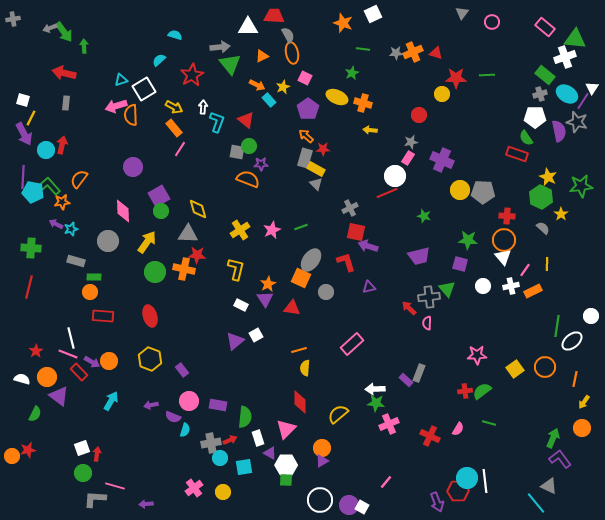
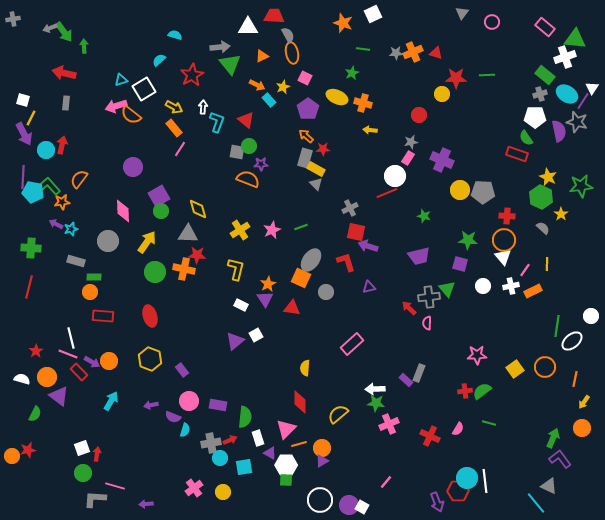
orange semicircle at (131, 115): rotated 50 degrees counterclockwise
orange line at (299, 350): moved 94 px down
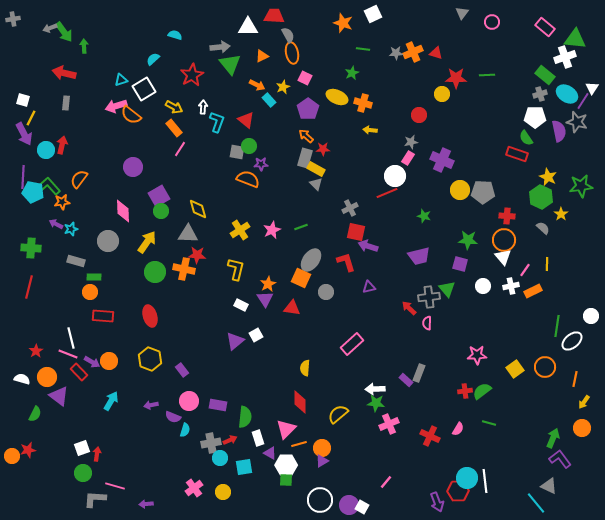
cyan semicircle at (159, 60): moved 6 px left, 1 px up
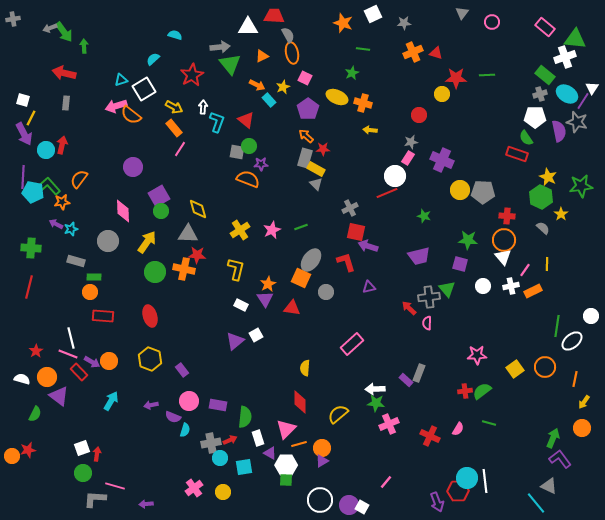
gray star at (396, 53): moved 8 px right, 30 px up
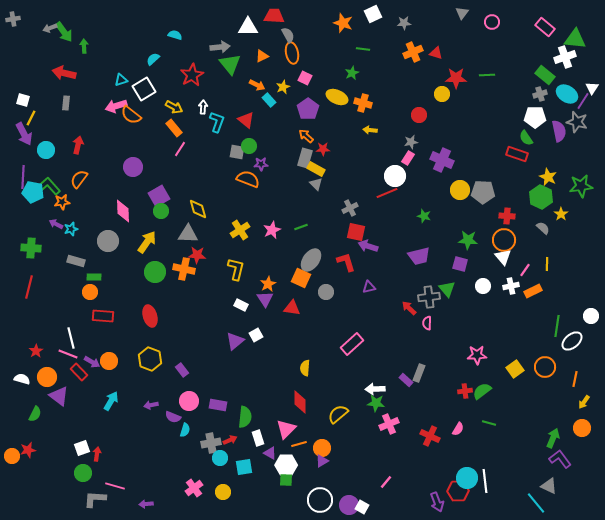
red arrow at (62, 145): moved 16 px right
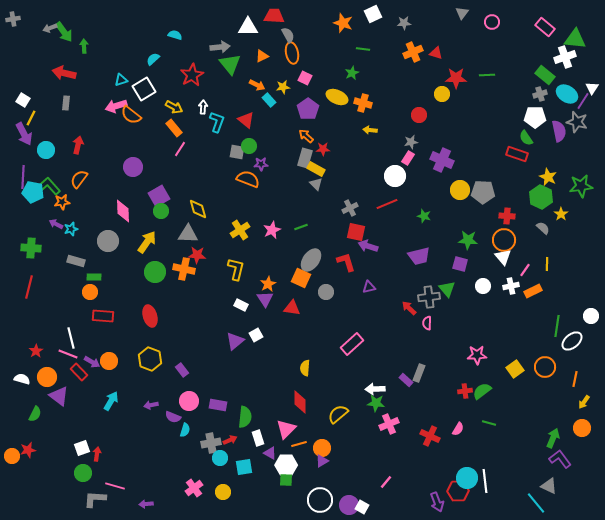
yellow star at (283, 87): rotated 16 degrees clockwise
white square at (23, 100): rotated 16 degrees clockwise
red line at (387, 193): moved 11 px down
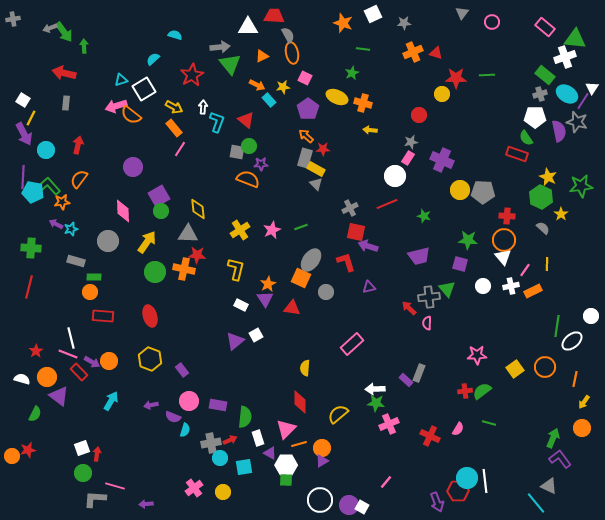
yellow diamond at (198, 209): rotated 10 degrees clockwise
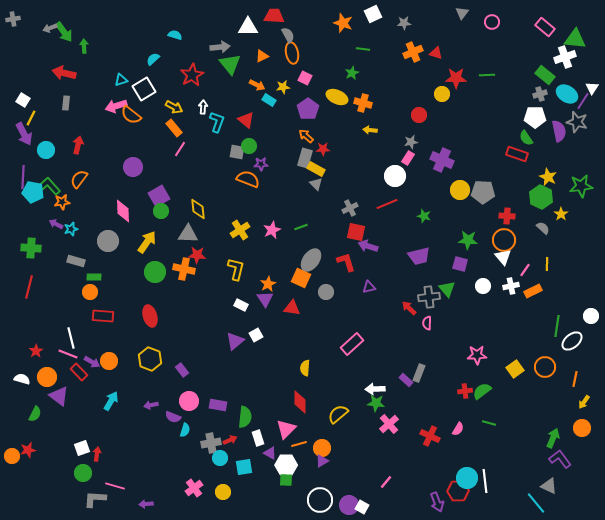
cyan rectangle at (269, 100): rotated 16 degrees counterclockwise
pink cross at (389, 424): rotated 18 degrees counterclockwise
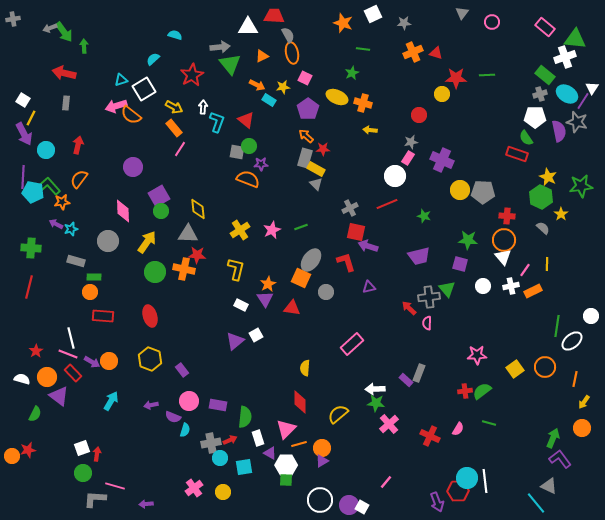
red rectangle at (79, 372): moved 6 px left, 1 px down
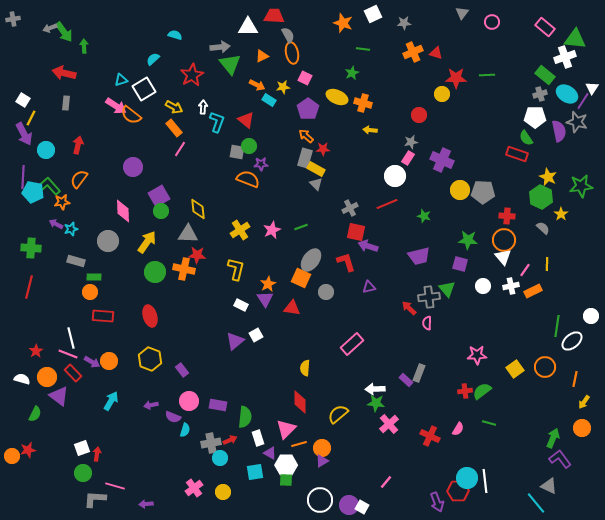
pink arrow at (116, 106): rotated 130 degrees counterclockwise
cyan square at (244, 467): moved 11 px right, 5 px down
